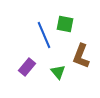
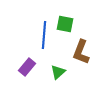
blue line: rotated 28 degrees clockwise
brown L-shape: moved 4 px up
green triangle: rotated 28 degrees clockwise
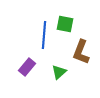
green triangle: moved 1 px right
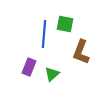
blue line: moved 1 px up
purple rectangle: moved 2 px right; rotated 18 degrees counterclockwise
green triangle: moved 7 px left, 2 px down
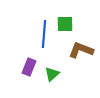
green square: rotated 12 degrees counterclockwise
brown L-shape: moved 2 px up; rotated 90 degrees clockwise
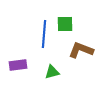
purple rectangle: moved 11 px left, 2 px up; rotated 60 degrees clockwise
green triangle: moved 2 px up; rotated 28 degrees clockwise
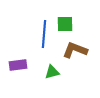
brown L-shape: moved 6 px left
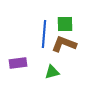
brown L-shape: moved 11 px left, 6 px up
purple rectangle: moved 2 px up
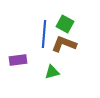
green square: rotated 30 degrees clockwise
purple rectangle: moved 3 px up
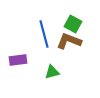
green square: moved 8 px right
blue line: rotated 20 degrees counterclockwise
brown L-shape: moved 5 px right, 3 px up
